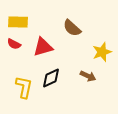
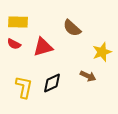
black diamond: moved 1 px right, 5 px down
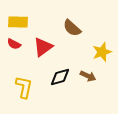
red triangle: rotated 20 degrees counterclockwise
black diamond: moved 8 px right, 6 px up; rotated 10 degrees clockwise
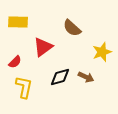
red semicircle: moved 1 px right, 18 px down; rotated 72 degrees counterclockwise
brown arrow: moved 2 px left, 1 px down
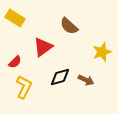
yellow rectangle: moved 3 px left, 4 px up; rotated 30 degrees clockwise
brown semicircle: moved 3 px left, 2 px up
brown arrow: moved 3 px down
yellow L-shape: rotated 15 degrees clockwise
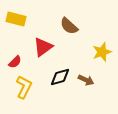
yellow rectangle: moved 1 px right, 1 px down; rotated 18 degrees counterclockwise
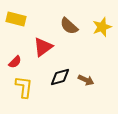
yellow star: moved 25 px up
yellow L-shape: rotated 20 degrees counterclockwise
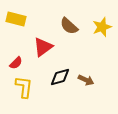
red semicircle: moved 1 px right, 1 px down
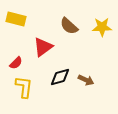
yellow star: rotated 18 degrees clockwise
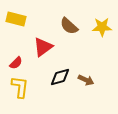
yellow L-shape: moved 4 px left
